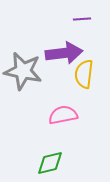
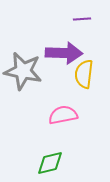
purple arrow: rotated 9 degrees clockwise
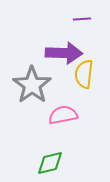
gray star: moved 9 px right, 14 px down; rotated 24 degrees clockwise
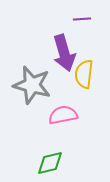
purple arrow: rotated 72 degrees clockwise
gray star: rotated 21 degrees counterclockwise
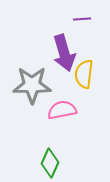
gray star: rotated 15 degrees counterclockwise
pink semicircle: moved 1 px left, 5 px up
green diamond: rotated 52 degrees counterclockwise
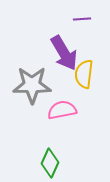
purple arrow: rotated 15 degrees counterclockwise
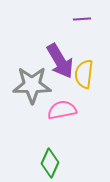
purple arrow: moved 4 px left, 8 px down
